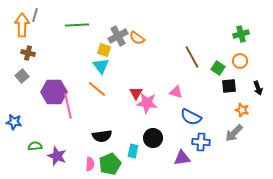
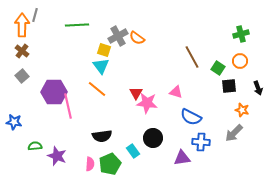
brown cross: moved 6 px left, 2 px up; rotated 24 degrees clockwise
cyan rectangle: rotated 48 degrees counterclockwise
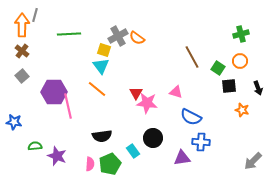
green line: moved 8 px left, 9 px down
gray arrow: moved 19 px right, 28 px down
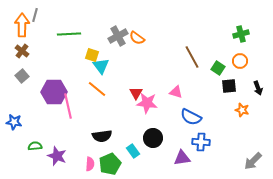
yellow square: moved 12 px left, 5 px down
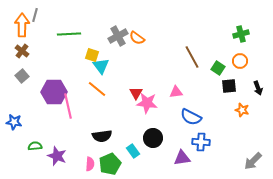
pink triangle: rotated 24 degrees counterclockwise
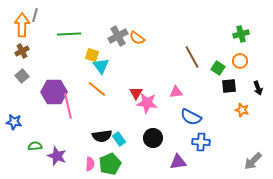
brown cross: rotated 24 degrees clockwise
cyan rectangle: moved 14 px left, 12 px up
purple triangle: moved 4 px left, 4 px down
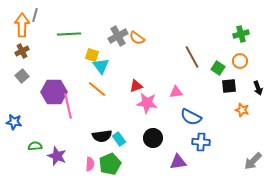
red triangle: moved 7 px up; rotated 40 degrees clockwise
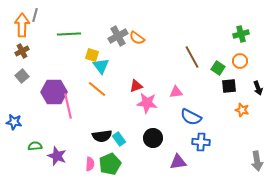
gray arrow: moved 4 px right; rotated 54 degrees counterclockwise
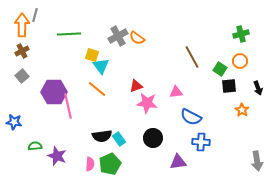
green square: moved 2 px right, 1 px down
orange star: rotated 16 degrees clockwise
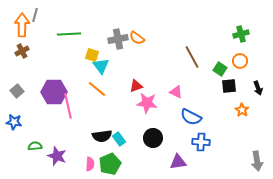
gray cross: moved 3 px down; rotated 18 degrees clockwise
gray square: moved 5 px left, 15 px down
pink triangle: rotated 32 degrees clockwise
